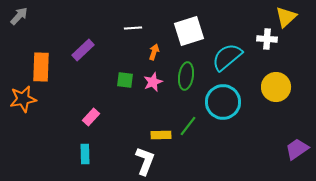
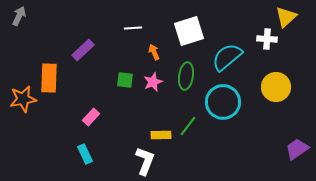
gray arrow: rotated 18 degrees counterclockwise
orange arrow: rotated 42 degrees counterclockwise
orange rectangle: moved 8 px right, 11 px down
cyan rectangle: rotated 24 degrees counterclockwise
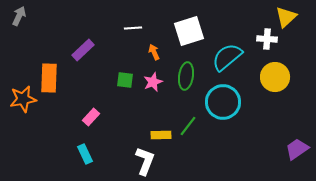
yellow circle: moved 1 px left, 10 px up
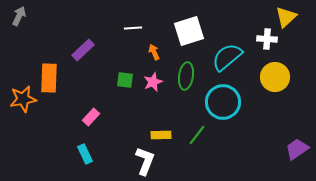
green line: moved 9 px right, 9 px down
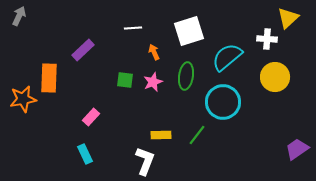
yellow triangle: moved 2 px right, 1 px down
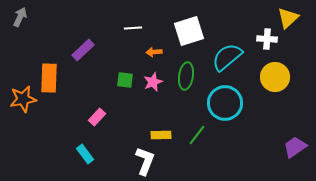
gray arrow: moved 1 px right, 1 px down
orange arrow: rotated 70 degrees counterclockwise
cyan circle: moved 2 px right, 1 px down
pink rectangle: moved 6 px right
purple trapezoid: moved 2 px left, 2 px up
cyan rectangle: rotated 12 degrees counterclockwise
